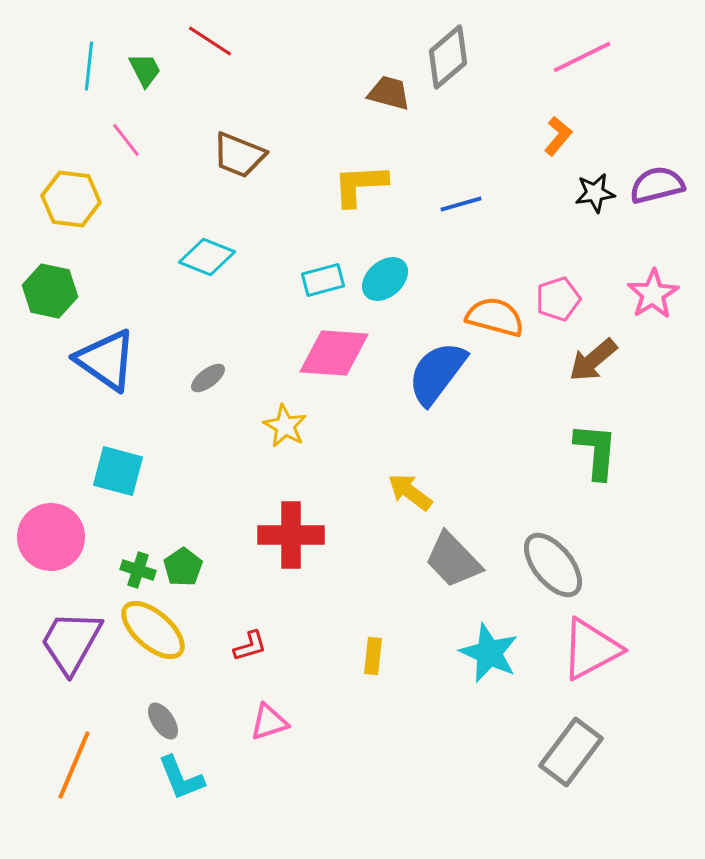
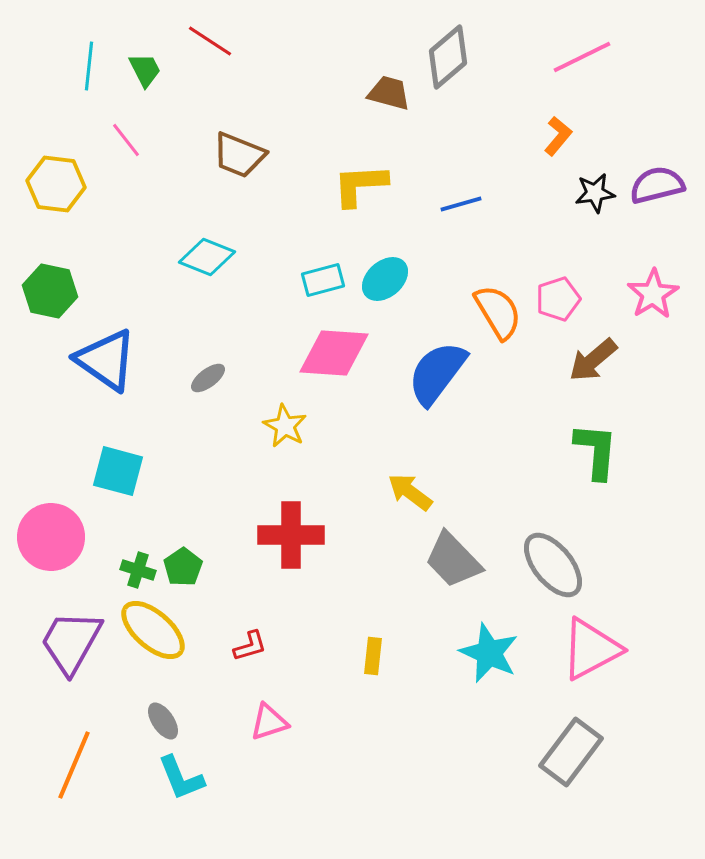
yellow hexagon at (71, 199): moved 15 px left, 15 px up
orange semicircle at (495, 317): moved 3 px right, 5 px up; rotated 44 degrees clockwise
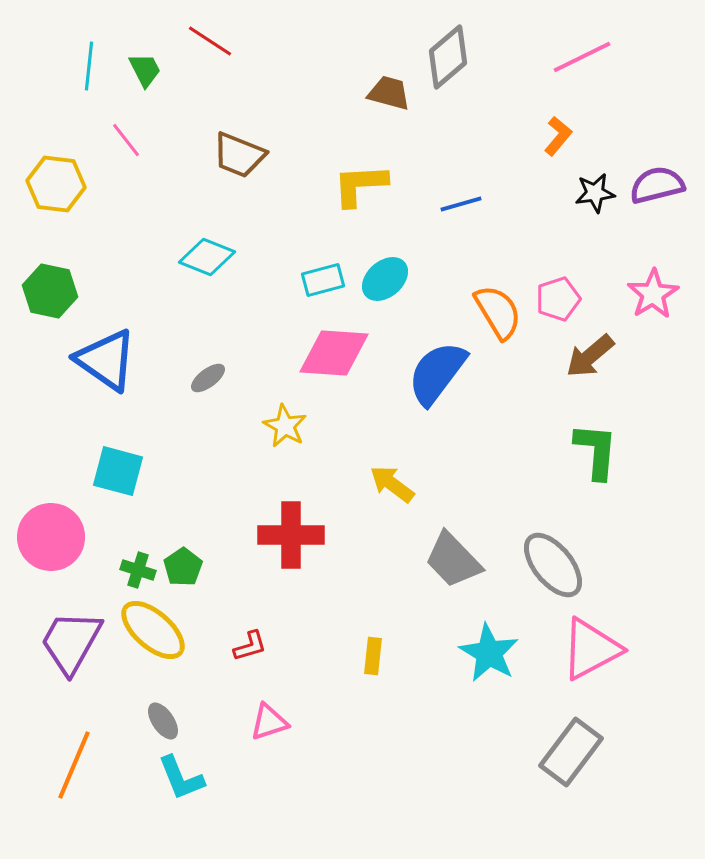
brown arrow at (593, 360): moved 3 px left, 4 px up
yellow arrow at (410, 492): moved 18 px left, 8 px up
cyan star at (489, 653): rotated 6 degrees clockwise
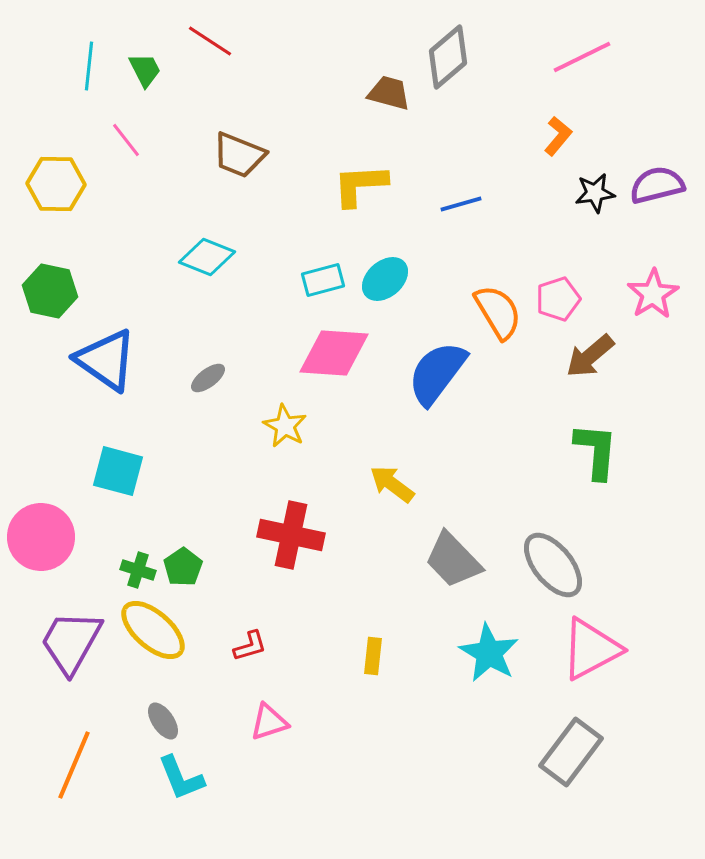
yellow hexagon at (56, 184): rotated 6 degrees counterclockwise
red cross at (291, 535): rotated 12 degrees clockwise
pink circle at (51, 537): moved 10 px left
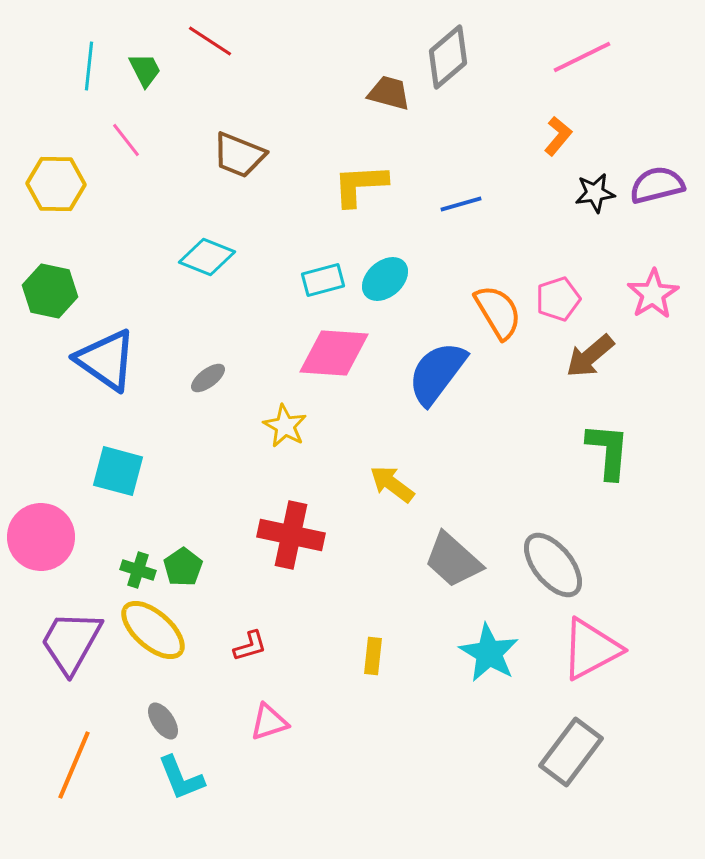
green L-shape at (596, 451): moved 12 px right
gray trapezoid at (453, 560): rotated 4 degrees counterclockwise
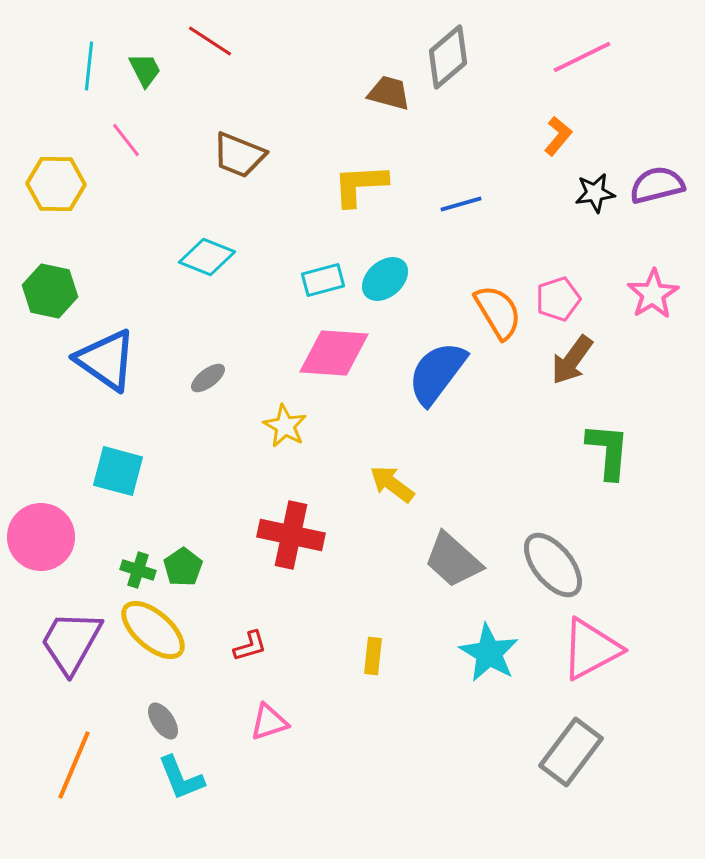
brown arrow at (590, 356): moved 18 px left, 4 px down; rotated 14 degrees counterclockwise
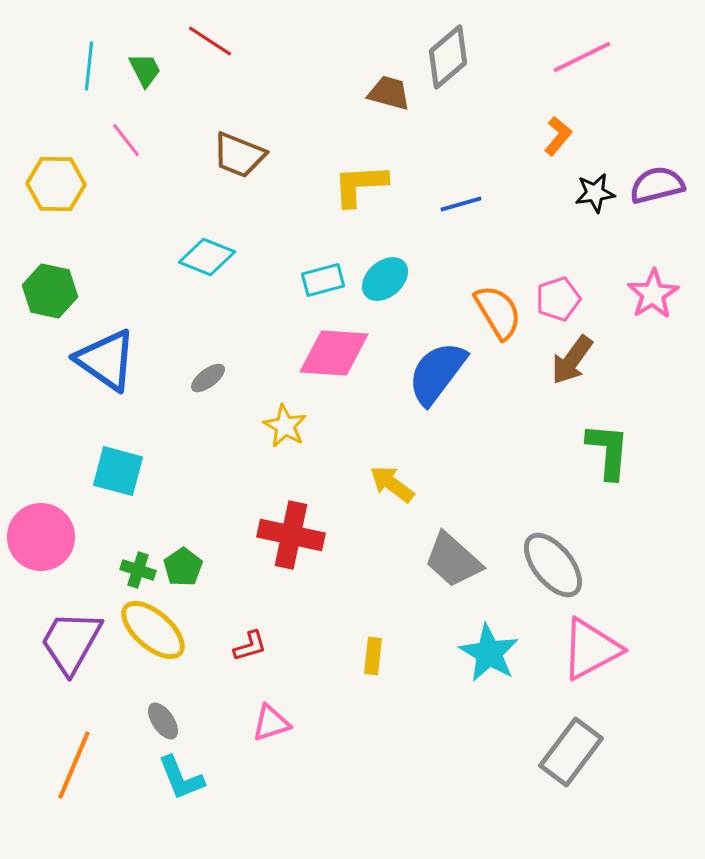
pink triangle at (269, 722): moved 2 px right, 1 px down
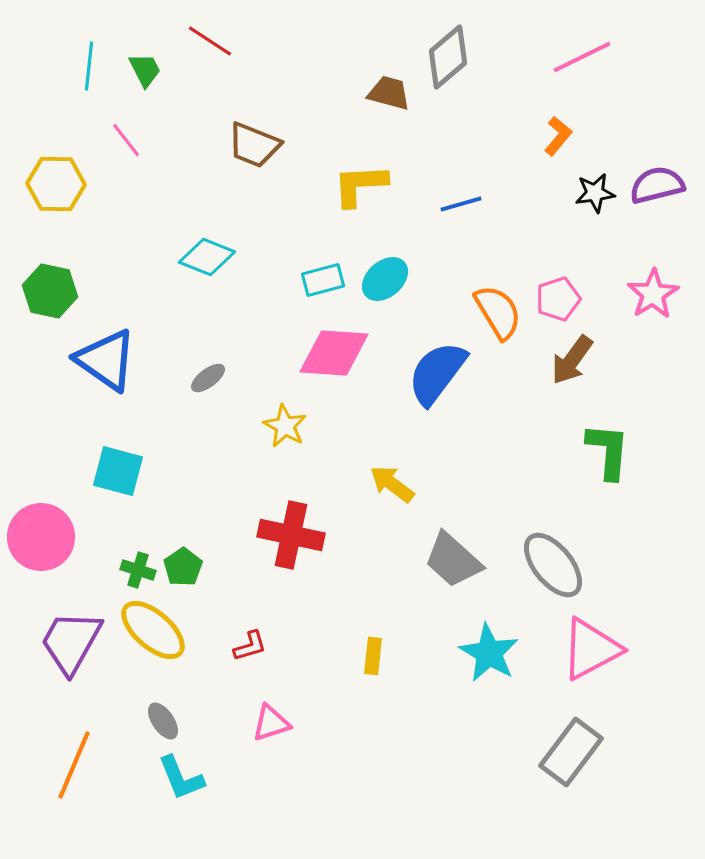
brown trapezoid at (239, 155): moved 15 px right, 10 px up
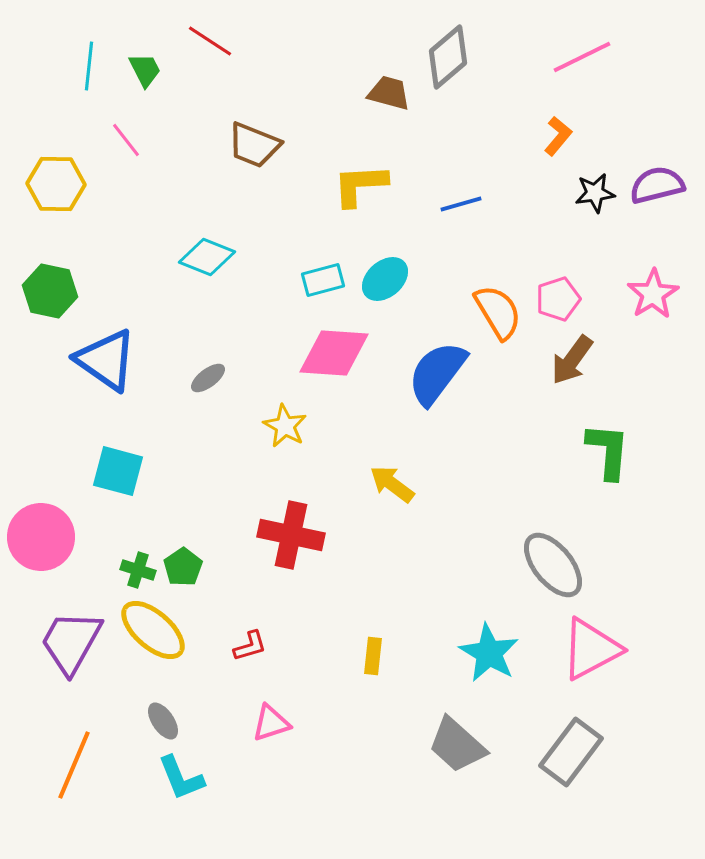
gray trapezoid at (453, 560): moved 4 px right, 185 px down
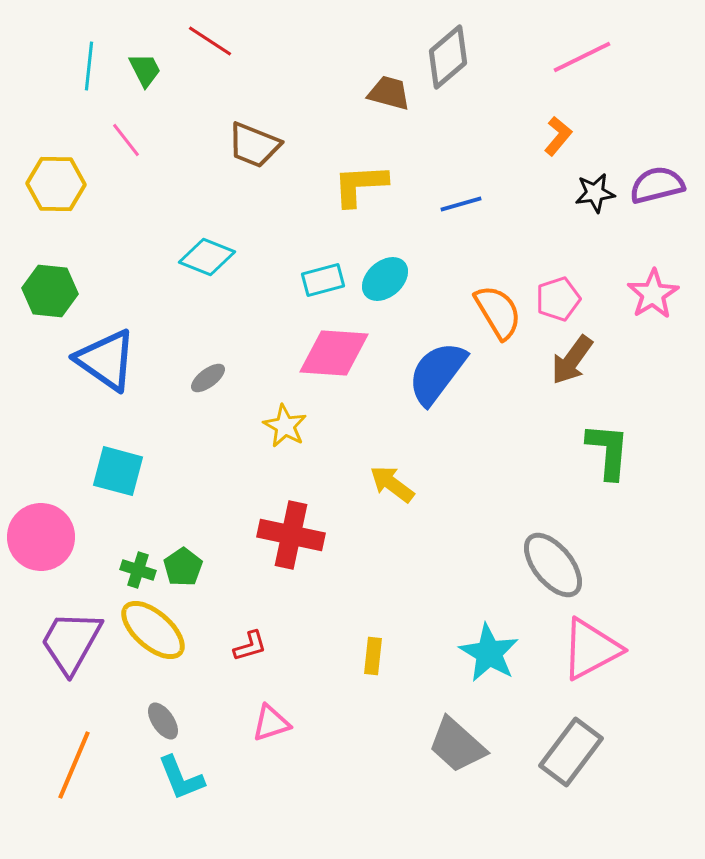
green hexagon at (50, 291): rotated 6 degrees counterclockwise
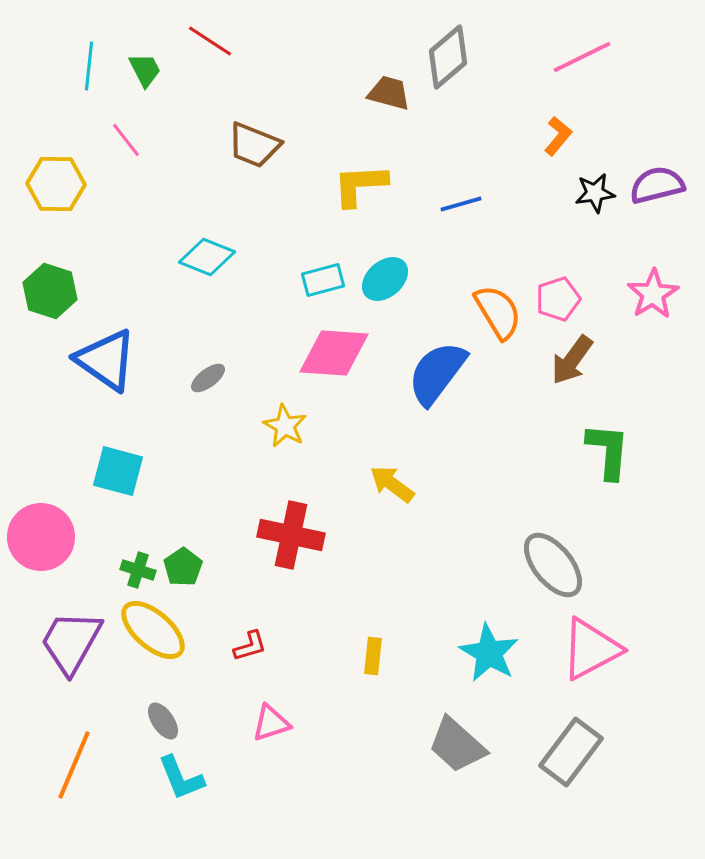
green hexagon at (50, 291): rotated 12 degrees clockwise
